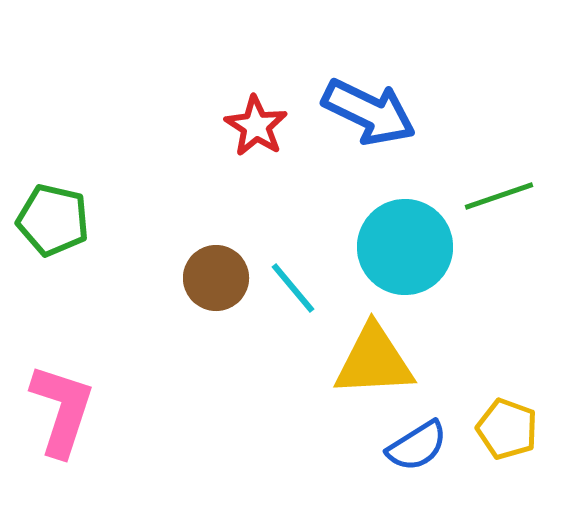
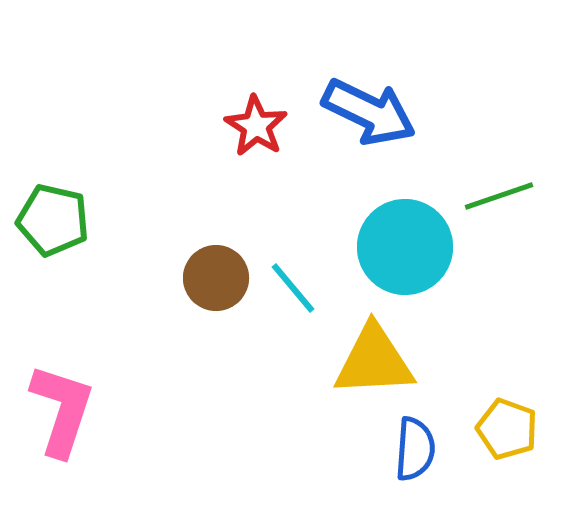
blue semicircle: moved 2 px left, 3 px down; rotated 54 degrees counterclockwise
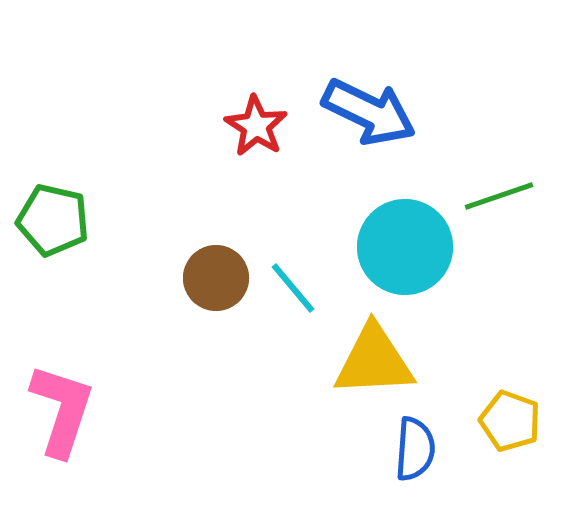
yellow pentagon: moved 3 px right, 8 px up
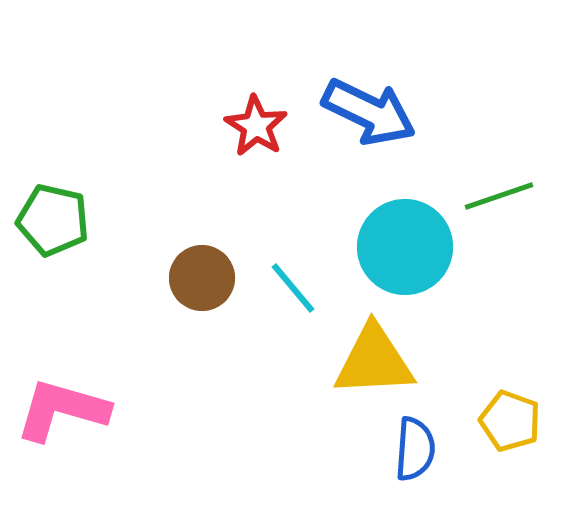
brown circle: moved 14 px left
pink L-shape: rotated 92 degrees counterclockwise
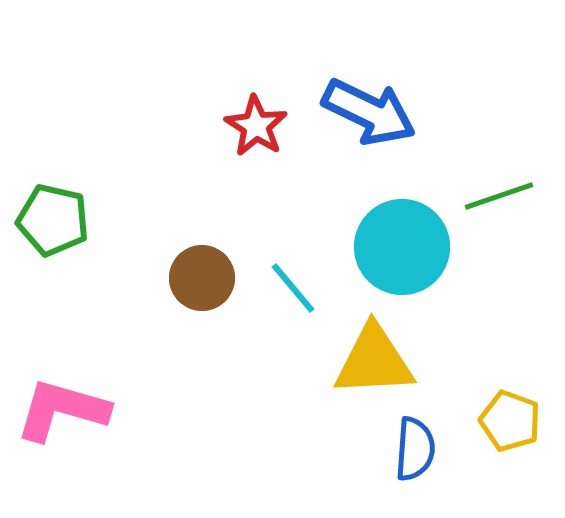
cyan circle: moved 3 px left
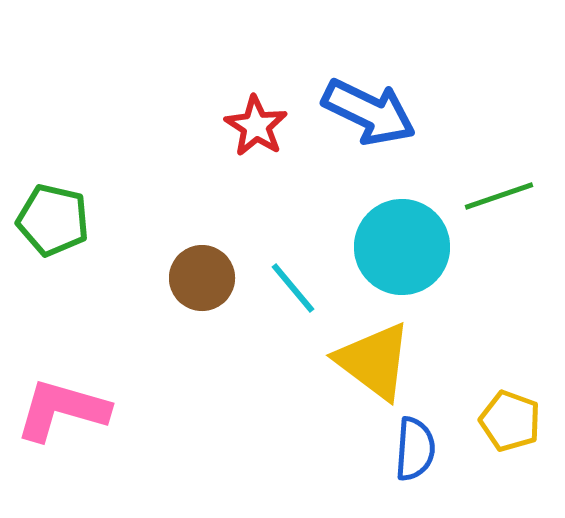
yellow triangle: rotated 40 degrees clockwise
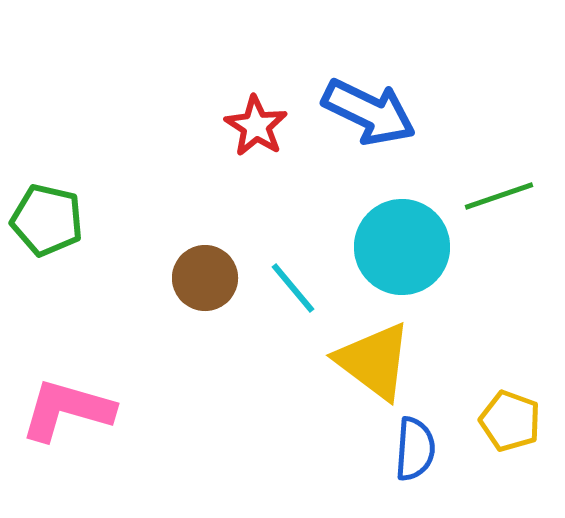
green pentagon: moved 6 px left
brown circle: moved 3 px right
pink L-shape: moved 5 px right
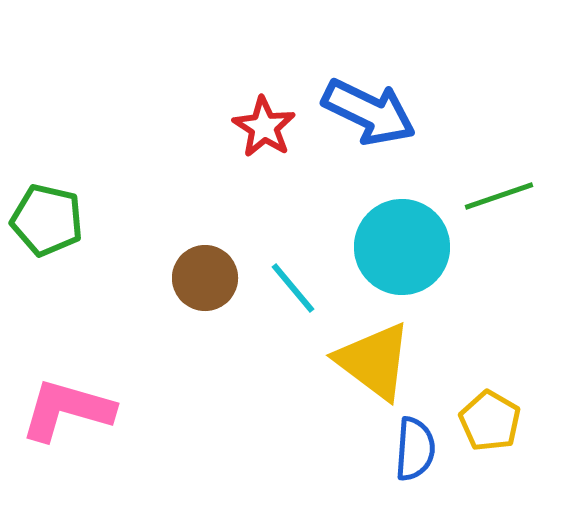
red star: moved 8 px right, 1 px down
yellow pentagon: moved 20 px left; rotated 10 degrees clockwise
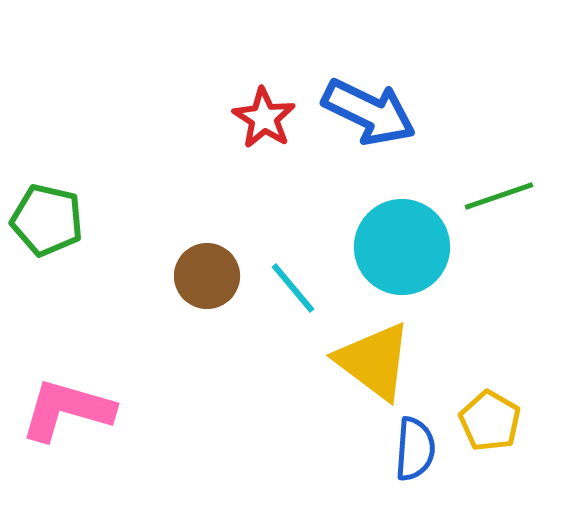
red star: moved 9 px up
brown circle: moved 2 px right, 2 px up
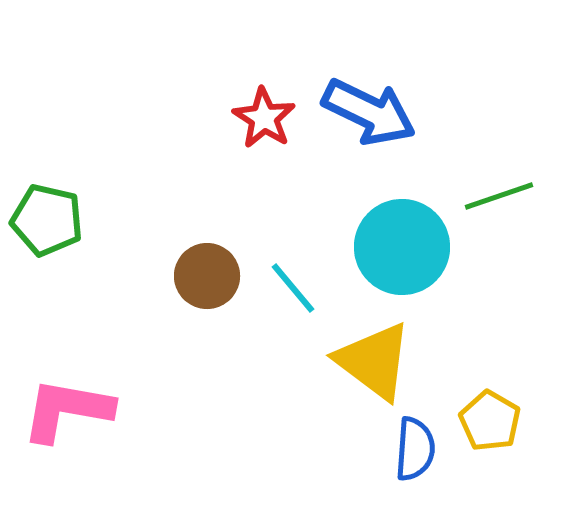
pink L-shape: rotated 6 degrees counterclockwise
